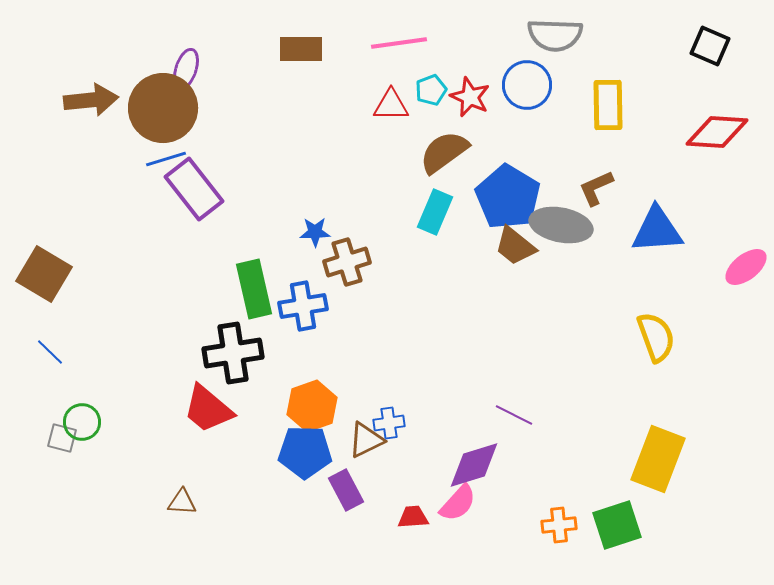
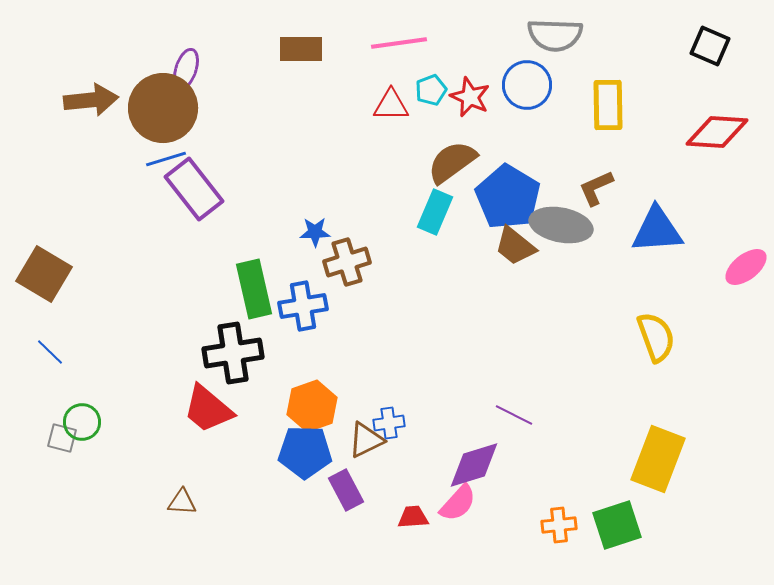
brown semicircle at (444, 152): moved 8 px right, 10 px down
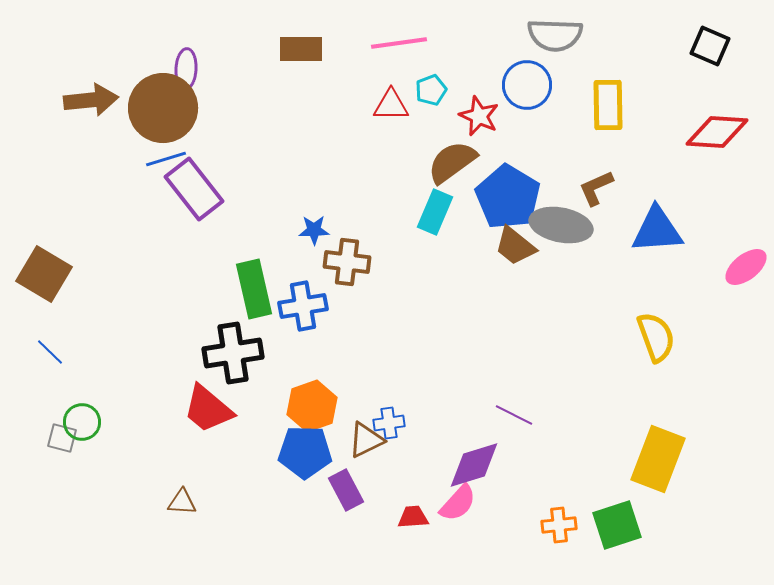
purple ellipse at (186, 69): rotated 15 degrees counterclockwise
red star at (470, 97): moved 9 px right, 19 px down
blue star at (315, 232): moved 1 px left, 2 px up
brown cross at (347, 262): rotated 24 degrees clockwise
